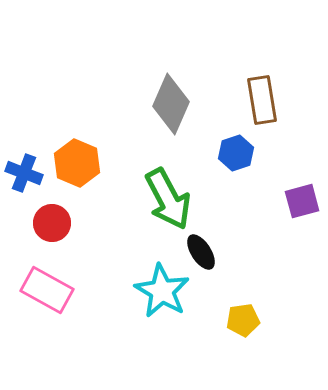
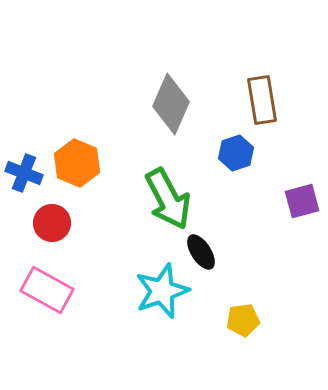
cyan star: rotated 22 degrees clockwise
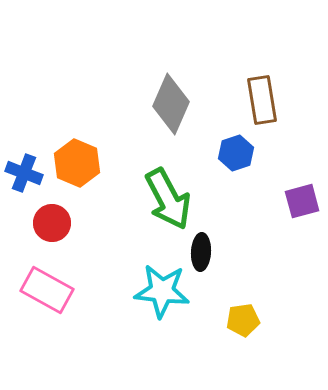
black ellipse: rotated 36 degrees clockwise
cyan star: rotated 26 degrees clockwise
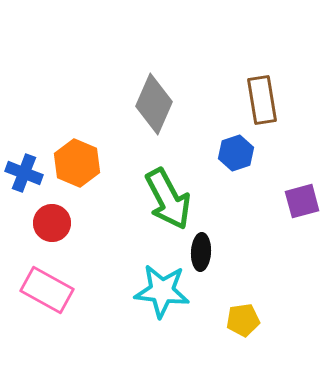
gray diamond: moved 17 px left
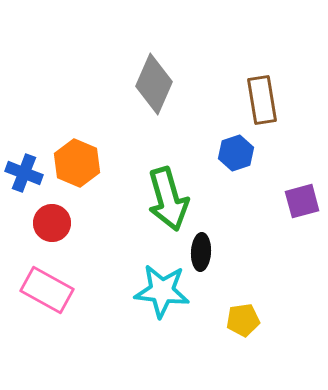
gray diamond: moved 20 px up
green arrow: rotated 12 degrees clockwise
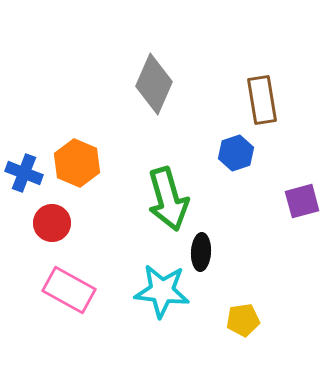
pink rectangle: moved 22 px right
